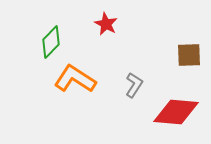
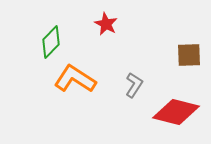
red diamond: rotated 9 degrees clockwise
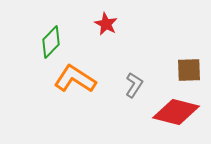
brown square: moved 15 px down
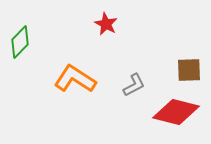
green diamond: moved 31 px left
gray L-shape: rotated 30 degrees clockwise
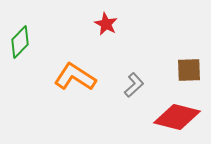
orange L-shape: moved 2 px up
gray L-shape: rotated 15 degrees counterclockwise
red diamond: moved 1 px right, 5 px down
